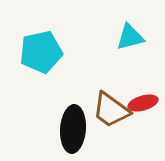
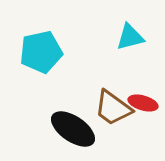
red ellipse: rotated 32 degrees clockwise
brown trapezoid: moved 2 px right, 2 px up
black ellipse: rotated 60 degrees counterclockwise
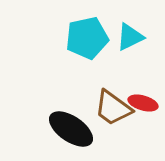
cyan triangle: rotated 12 degrees counterclockwise
cyan pentagon: moved 46 px right, 14 px up
black ellipse: moved 2 px left
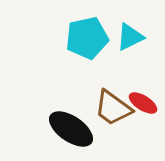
red ellipse: rotated 16 degrees clockwise
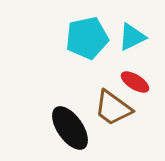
cyan triangle: moved 2 px right
red ellipse: moved 8 px left, 21 px up
black ellipse: moved 1 px left, 1 px up; rotated 21 degrees clockwise
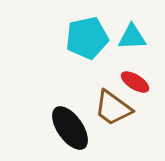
cyan triangle: rotated 24 degrees clockwise
